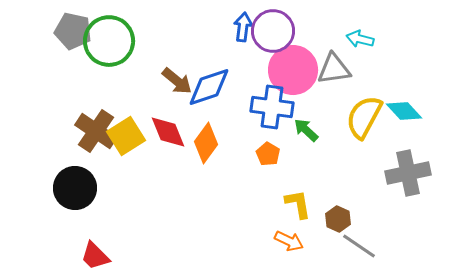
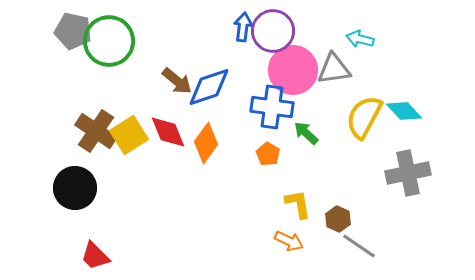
green arrow: moved 3 px down
yellow square: moved 3 px right, 1 px up
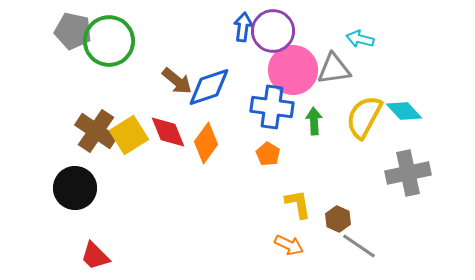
green arrow: moved 8 px right, 12 px up; rotated 44 degrees clockwise
orange arrow: moved 4 px down
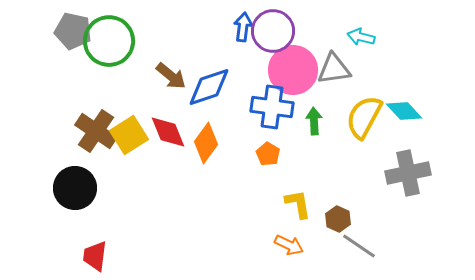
cyan arrow: moved 1 px right, 2 px up
brown arrow: moved 6 px left, 5 px up
red trapezoid: rotated 52 degrees clockwise
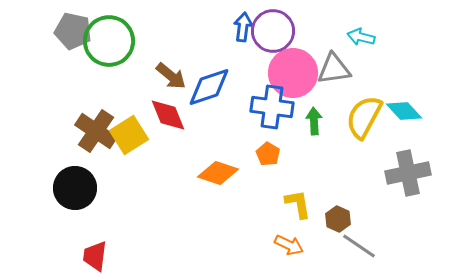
pink circle: moved 3 px down
red diamond: moved 17 px up
orange diamond: moved 12 px right, 30 px down; rotated 72 degrees clockwise
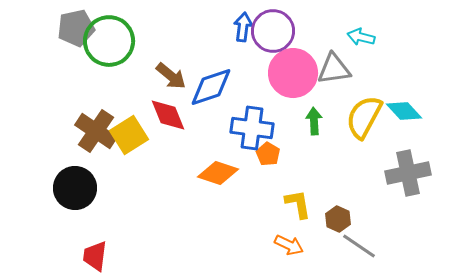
gray pentagon: moved 3 px right, 3 px up; rotated 24 degrees counterclockwise
blue diamond: moved 2 px right
blue cross: moved 20 px left, 21 px down
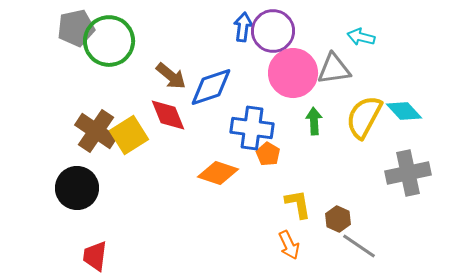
black circle: moved 2 px right
orange arrow: rotated 40 degrees clockwise
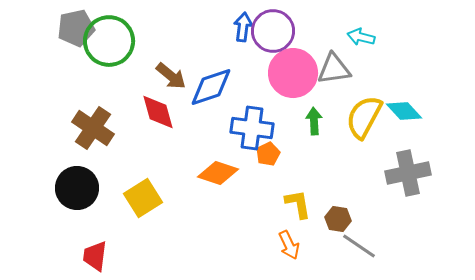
red diamond: moved 10 px left, 3 px up; rotated 6 degrees clockwise
brown cross: moved 3 px left, 3 px up
yellow square: moved 14 px right, 63 px down
orange pentagon: rotated 15 degrees clockwise
brown hexagon: rotated 15 degrees counterclockwise
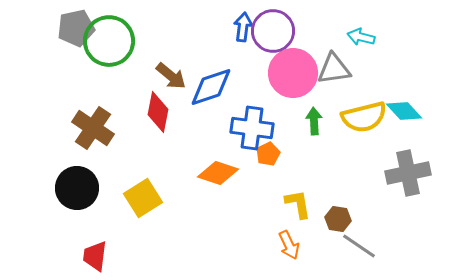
red diamond: rotated 27 degrees clockwise
yellow semicircle: rotated 132 degrees counterclockwise
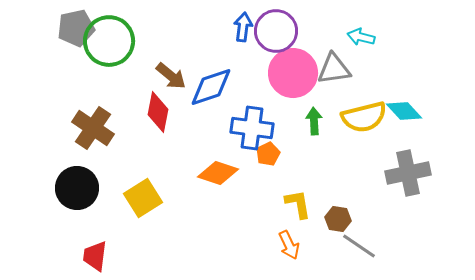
purple circle: moved 3 px right
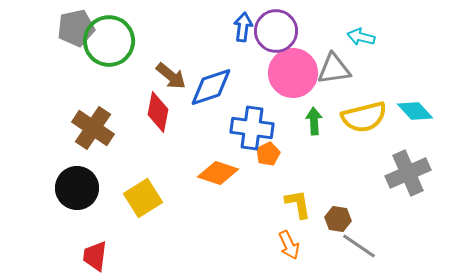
cyan diamond: moved 11 px right
gray cross: rotated 12 degrees counterclockwise
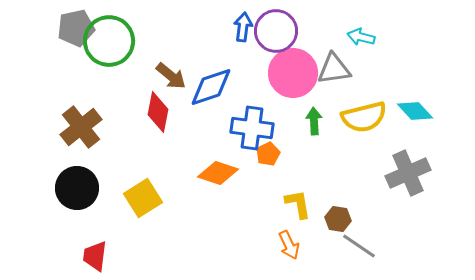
brown cross: moved 12 px left, 1 px up; rotated 18 degrees clockwise
